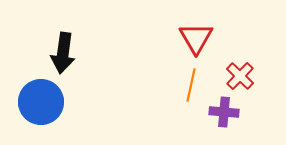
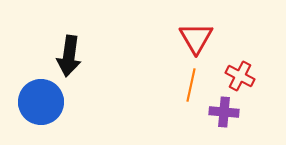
black arrow: moved 6 px right, 3 px down
red cross: rotated 16 degrees counterclockwise
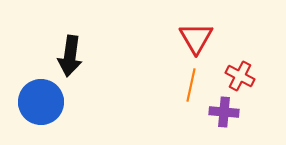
black arrow: moved 1 px right
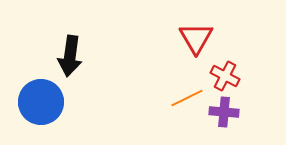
red cross: moved 15 px left
orange line: moved 4 px left, 13 px down; rotated 52 degrees clockwise
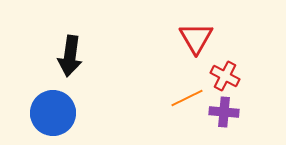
blue circle: moved 12 px right, 11 px down
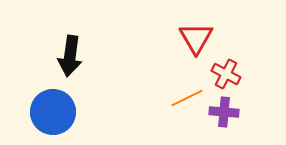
red cross: moved 1 px right, 2 px up
blue circle: moved 1 px up
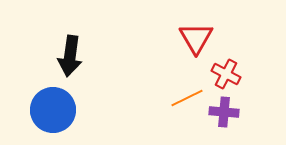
blue circle: moved 2 px up
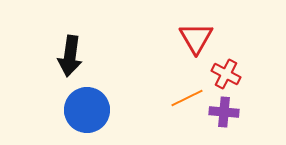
blue circle: moved 34 px right
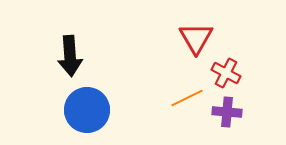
black arrow: rotated 12 degrees counterclockwise
red cross: moved 1 px up
purple cross: moved 3 px right
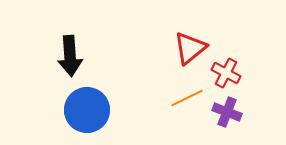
red triangle: moved 6 px left, 10 px down; rotated 21 degrees clockwise
purple cross: rotated 16 degrees clockwise
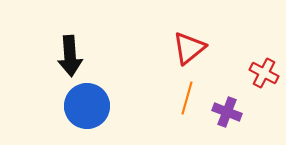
red triangle: moved 1 px left
red cross: moved 38 px right
orange line: rotated 48 degrees counterclockwise
blue circle: moved 4 px up
